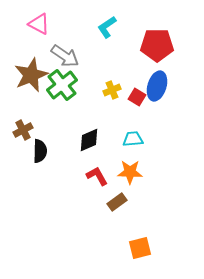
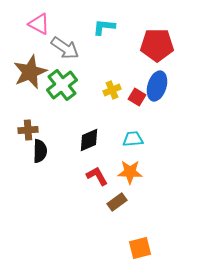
cyan L-shape: moved 3 px left; rotated 40 degrees clockwise
gray arrow: moved 8 px up
brown star: moved 1 px left, 3 px up
brown cross: moved 5 px right; rotated 24 degrees clockwise
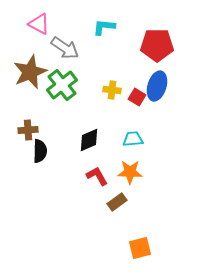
yellow cross: rotated 30 degrees clockwise
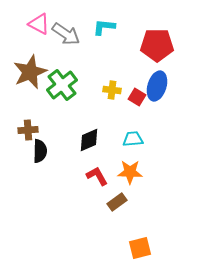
gray arrow: moved 1 px right, 14 px up
